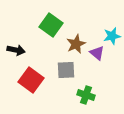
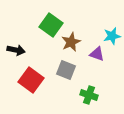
brown star: moved 5 px left, 2 px up
purple triangle: moved 1 px down; rotated 21 degrees counterclockwise
gray square: rotated 24 degrees clockwise
green cross: moved 3 px right
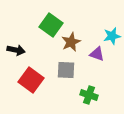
gray square: rotated 18 degrees counterclockwise
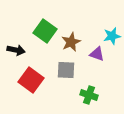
green square: moved 6 px left, 6 px down
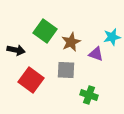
cyan star: moved 1 px down
purple triangle: moved 1 px left
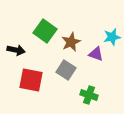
gray square: rotated 30 degrees clockwise
red square: rotated 25 degrees counterclockwise
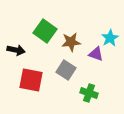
cyan star: moved 2 px left, 1 px down; rotated 18 degrees counterclockwise
brown star: rotated 18 degrees clockwise
green cross: moved 2 px up
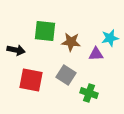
green square: rotated 30 degrees counterclockwise
cyan star: rotated 18 degrees clockwise
brown star: rotated 12 degrees clockwise
purple triangle: rotated 21 degrees counterclockwise
gray square: moved 5 px down
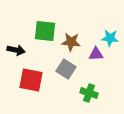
cyan star: rotated 18 degrees clockwise
gray square: moved 6 px up
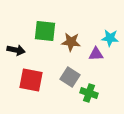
gray square: moved 4 px right, 8 px down
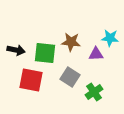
green square: moved 22 px down
green cross: moved 5 px right, 1 px up; rotated 36 degrees clockwise
